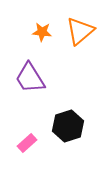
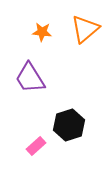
orange triangle: moved 5 px right, 2 px up
black hexagon: moved 1 px right, 1 px up
pink rectangle: moved 9 px right, 3 px down
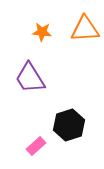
orange triangle: rotated 36 degrees clockwise
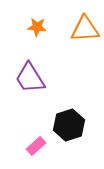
orange star: moved 5 px left, 5 px up
